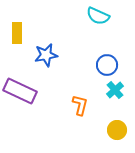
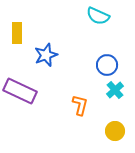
blue star: rotated 10 degrees counterclockwise
yellow circle: moved 2 px left, 1 px down
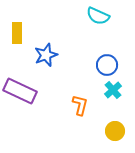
cyan cross: moved 2 px left
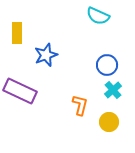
yellow circle: moved 6 px left, 9 px up
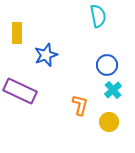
cyan semicircle: rotated 125 degrees counterclockwise
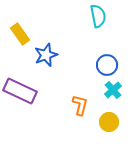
yellow rectangle: moved 3 px right, 1 px down; rotated 35 degrees counterclockwise
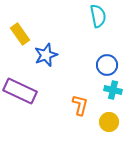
cyan cross: rotated 36 degrees counterclockwise
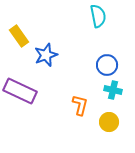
yellow rectangle: moved 1 px left, 2 px down
